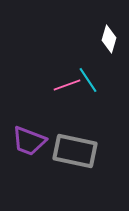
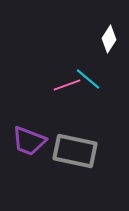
white diamond: rotated 16 degrees clockwise
cyan line: moved 1 px up; rotated 16 degrees counterclockwise
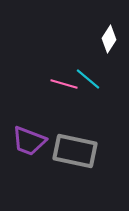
pink line: moved 3 px left, 1 px up; rotated 36 degrees clockwise
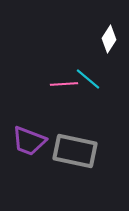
pink line: rotated 20 degrees counterclockwise
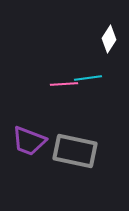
cyan line: moved 1 px up; rotated 48 degrees counterclockwise
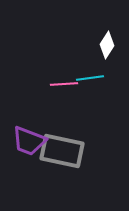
white diamond: moved 2 px left, 6 px down
cyan line: moved 2 px right
gray rectangle: moved 13 px left
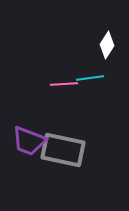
gray rectangle: moved 1 px right, 1 px up
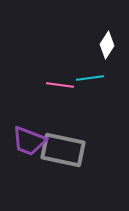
pink line: moved 4 px left, 1 px down; rotated 12 degrees clockwise
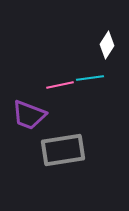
pink line: rotated 20 degrees counterclockwise
purple trapezoid: moved 26 px up
gray rectangle: rotated 21 degrees counterclockwise
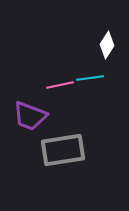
purple trapezoid: moved 1 px right, 1 px down
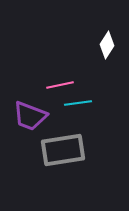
cyan line: moved 12 px left, 25 px down
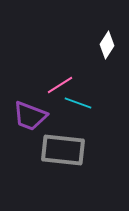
pink line: rotated 20 degrees counterclockwise
cyan line: rotated 28 degrees clockwise
gray rectangle: rotated 15 degrees clockwise
